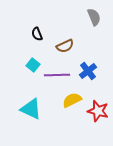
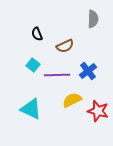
gray semicircle: moved 1 px left, 2 px down; rotated 24 degrees clockwise
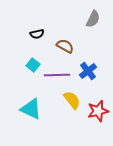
gray semicircle: rotated 24 degrees clockwise
black semicircle: rotated 80 degrees counterclockwise
brown semicircle: rotated 126 degrees counterclockwise
yellow semicircle: rotated 78 degrees clockwise
red star: rotated 30 degrees counterclockwise
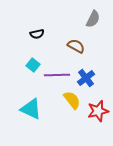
brown semicircle: moved 11 px right
blue cross: moved 2 px left, 7 px down
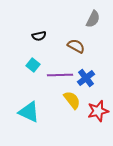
black semicircle: moved 2 px right, 2 px down
purple line: moved 3 px right
cyan triangle: moved 2 px left, 3 px down
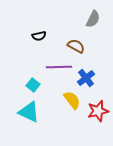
cyan square: moved 20 px down
purple line: moved 1 px left, 8 px up
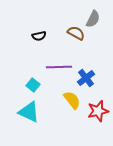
brown semicircle: moved 13 px up
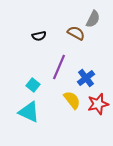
purple line: rotated 65 degrees counterclockwise
red star: moved 7 px up
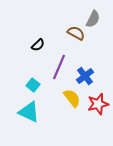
black semicircle: moved 1 px left, 9 px down; rotated 32 degrees counterclockwise
blue cross: moved 1 px left, 2 px up
yellow semicircle: moved 2 px up
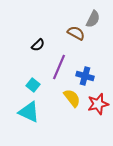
blue cross: rotated 36 degrees counterclockwise
